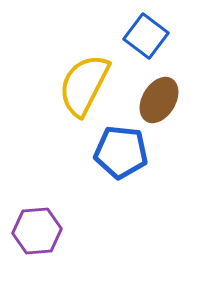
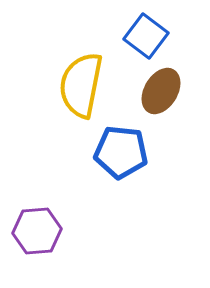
yellow semicircle: moved 3 px left; rotated 16 degrees counterclockwise
brown ellipse: moved 2 px right, 9 px up
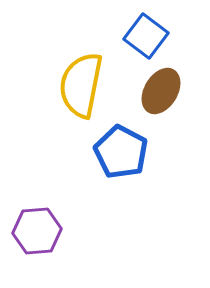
blue pentagon: rotated 22 degrees clockwise
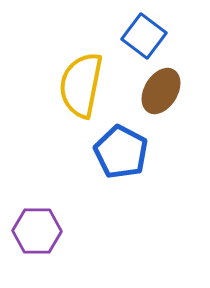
blue square: moved 2 px left
purple hexagon: rotated 6 degrees clockwise
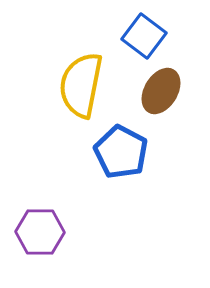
purple hexagon: moved 3 px right, 1 px down
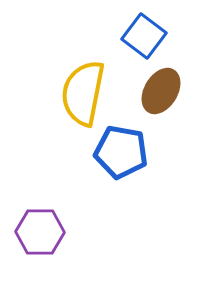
yellow semicircle: moved 2 px right, 8 px down
blue pentagon: rotated 18 degrees counterclockwise
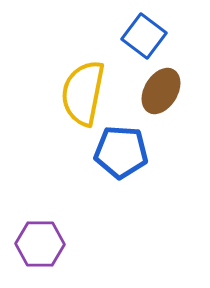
blue pentagon: rotated 6 degrees counterclockwise
purple hexagon: moved 12 px down
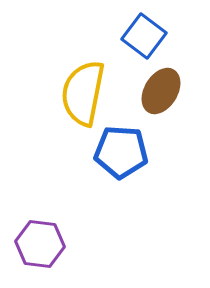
purple hexagon: rotated 6 degrees clockwise
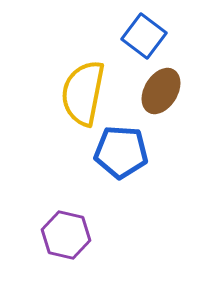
purple hexagon: moved 26 px right, 9 px up; rotated 6 degrees clockwise
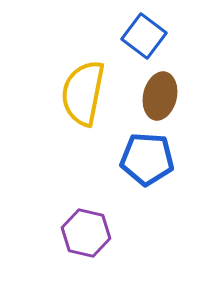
brown ellipse: moved 1 px left, 5 px down; rotated 18 degrees counterclockwise
blue pentagon: moved 26 px right, 7 px down
purple hexagon: moved 20 px right, 2 px up
